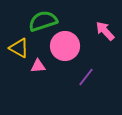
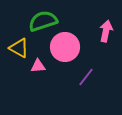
pink arrow: moved 1 px right; rotated 55 degrees clockwise
pink circle: moved 1 px down
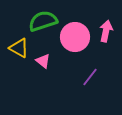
pink circle: moved 10 px right, 10 px up
pink triangle: moved 5 px right, 5 px up; rotated 42 degrees clockwise
purple line: moved 4 px right
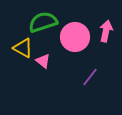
green semicircle: moved 1 px down
yellow triangle: moved 4 px right
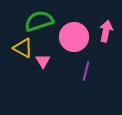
green semicircle: moved 4 px left, 1 px up
pink circle: moved 1 px left
pink triangle: rotated 21 degrees clockwise
purple line: moved 4 px left, 6 px up; rotated 24 degrees counterclockwise
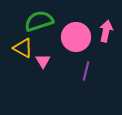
pink circle: moved 2 px right
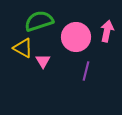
pink arrow: moved 1 px right
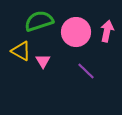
pink circle: moved 5 px up
yellow triangle: moved 2 px left, 3 px down
purple line: rotated 60 degrees counterclockwise
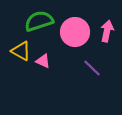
pink circle: moved 1 px left
pink triangle: rotated 35 degrees counterclockwise
purple line: moved 6 px right, 3 px up
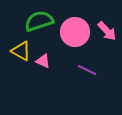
pink arrow: rotated 125 degrees clockwise
purple line: moved 5 px left, 2 px down; rotated 18 degrees counterclockwise
